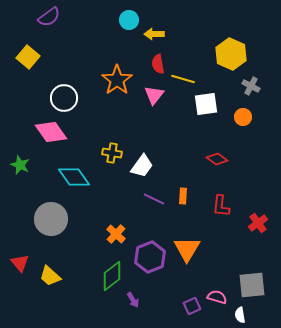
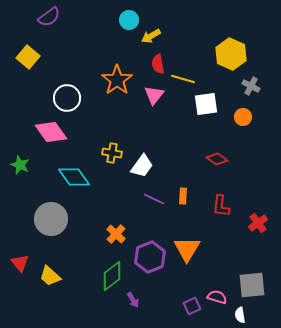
yellow arrow: moved 3 px left, 2 px down; rotated 30 degrees counterclockwise
white circle: moved 3 px right
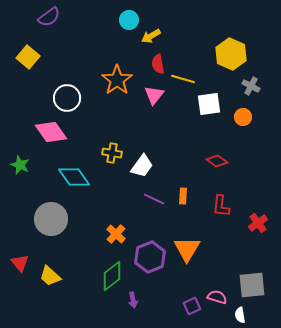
white square: moved 3 px right
red diamond: moved 2 px down
purple arrow: rotated 21 degrees clockwise
